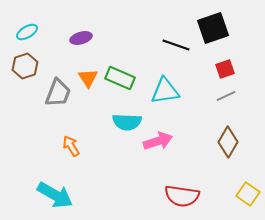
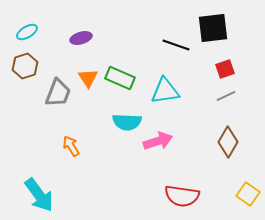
black square: rotated 12 degrees clockwise
cyan arrow: moved 16 px left; rotated 24 degrees clockwise
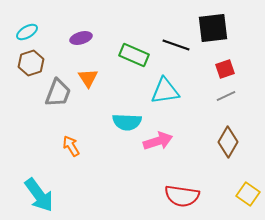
brown hexagon: moved 6 px right, 3 px up
green rectangle: moved 14 px right, 23 px up
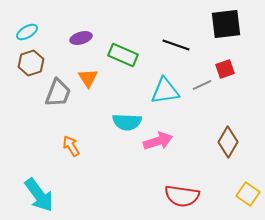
black square: moved 13 px right, 4 px up
green rectangle: moved 11 px left
gray line: moved 24 px left, 11 px up
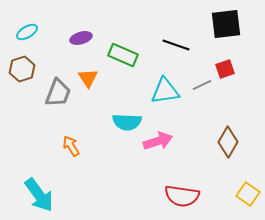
brown hexagon: moved 9 px left, 6 px down
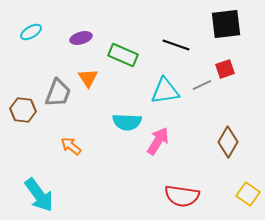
cyan ellipse: moved 4 px right
brown hexagon: moved 1 px right, 41 px down; rotated 25 degrees clockwise
pink arrow: rotated 40 degrees counterclockwise
orange arrow: rotated 20 degrees counterclockwise
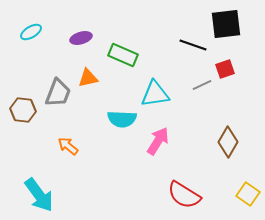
black line: moved 17 px right
orange triangle: rotated 50 degrees clockwise
cyan triangle: moved 10 px left, 3 px down
cyan semicircle: moved 5 px left, 3 px up
orange arrow: moved 3 px left
red semicircle: moved 2 px right, 1 px up; rotated 24 degrees clockwise
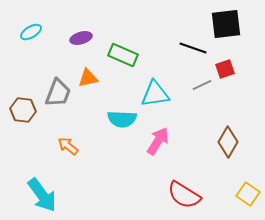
black line: moved 3 px down
cyan arrow: moved 3 px right
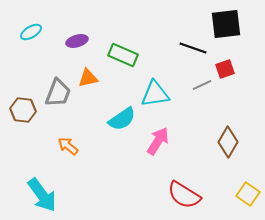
purple ellipse: moved 4 px left, 3 px down
cyan semicircle: rotated 36 degrees counterclockwise
